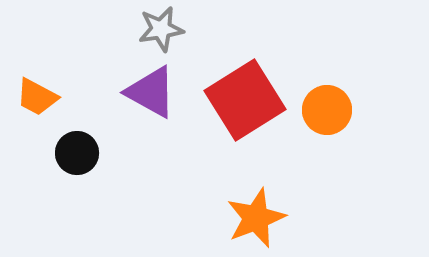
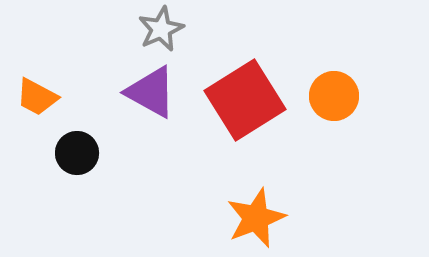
gray star: rotated 15 degrees counterclockwise
orange circle: moved 7 px right, 14 px up
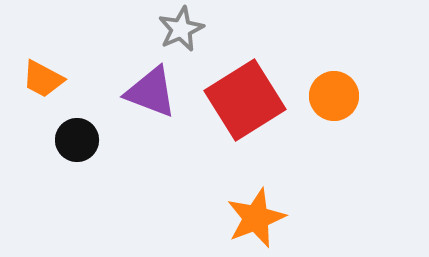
gray star: moved 20 px right
purple triangle: rotated 8 degrees counterclockwise
orange trapezoid: moved 6 px right, 18 px up
black circle: moved 13 px up
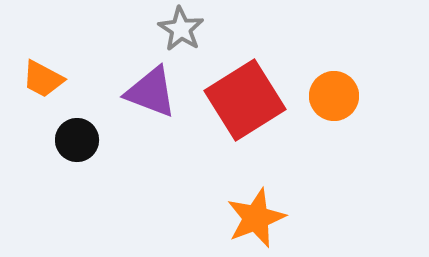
gray star: rotated 15 degrees counterclockwise
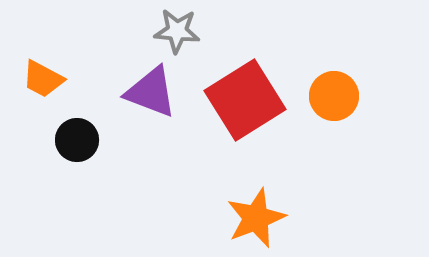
gray star: moved 4 px left, 2 px down; rotated 27 degrees counterclockwise
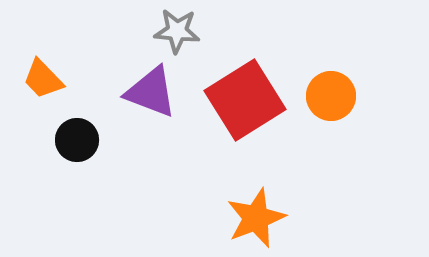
orange trapezoid: rotated 18 degrees clockwise
orange circle: moved 3 px left
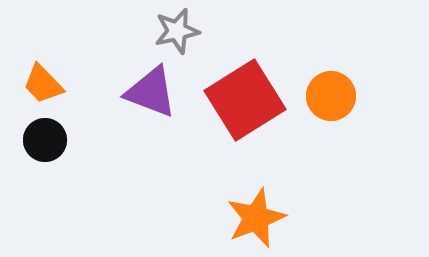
gray star: rotated 18 degrees counterclockwise
orange trapezoid: moved 5 px down
black circle: moved 32 px left
